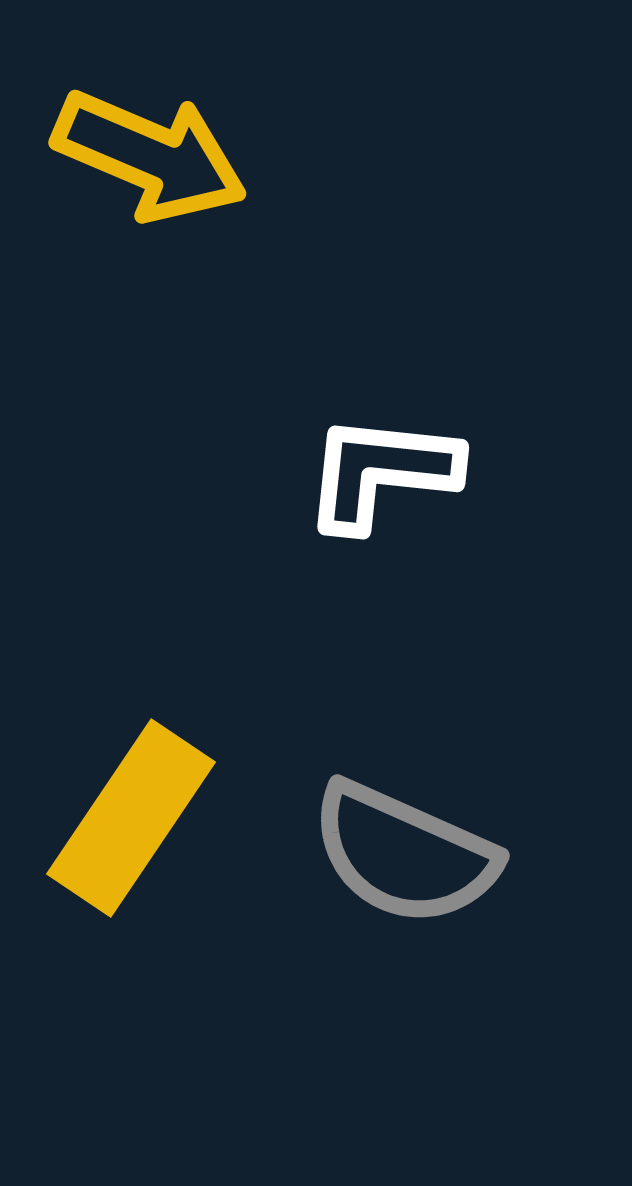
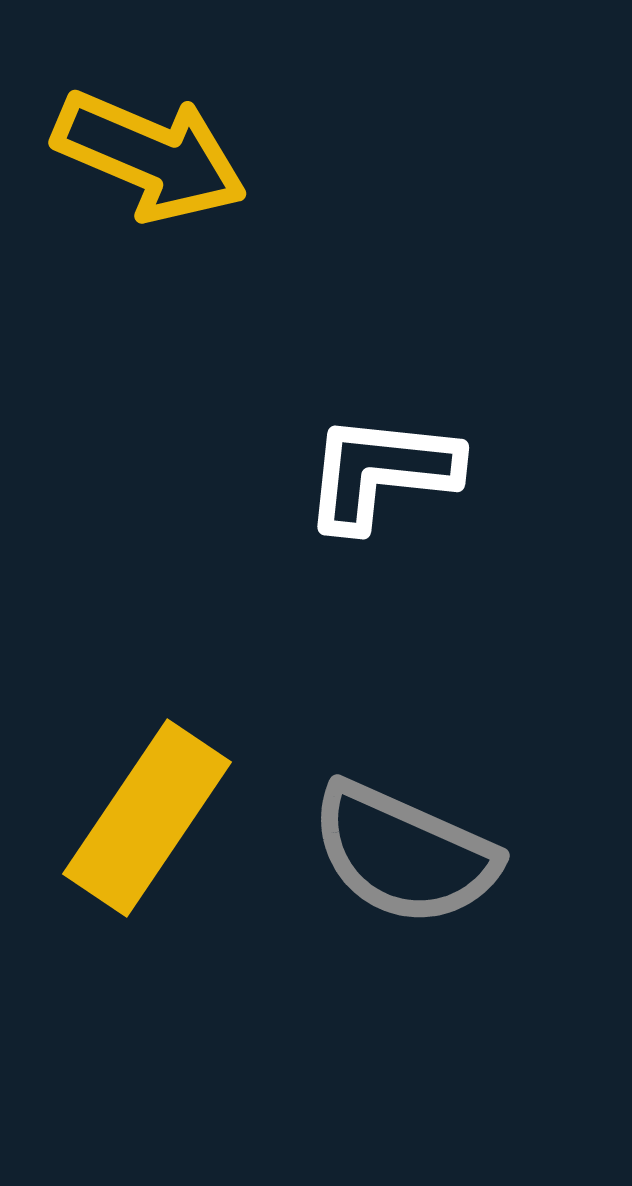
yellow rectangle: moved 16 px right
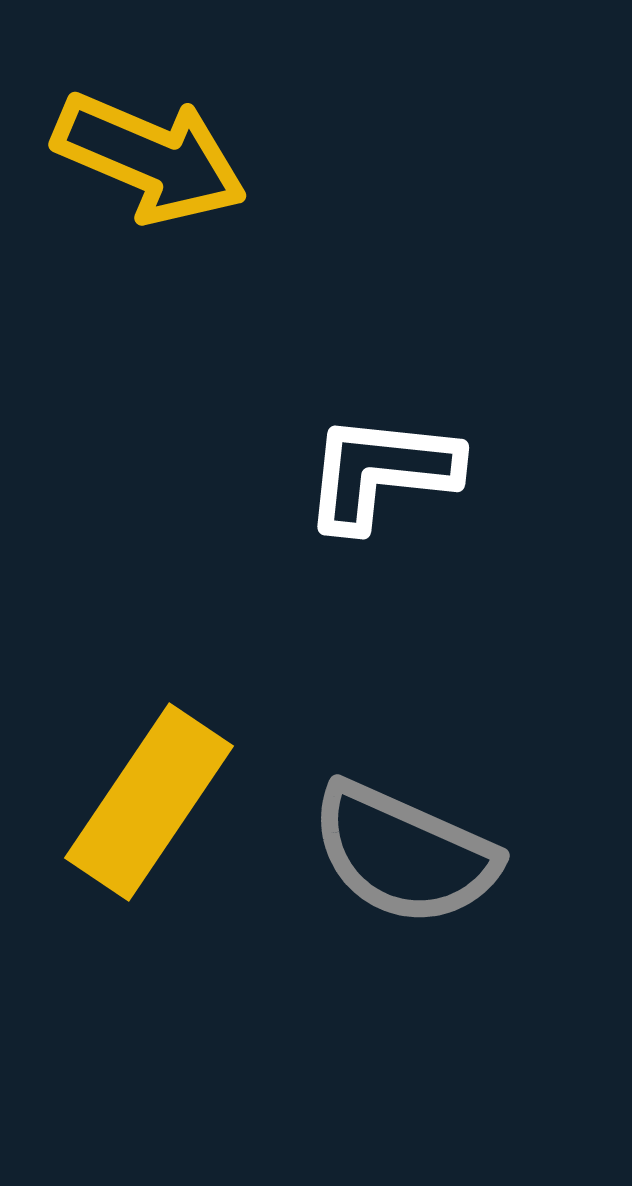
yellow arrow: moved 2 px down
yellow rectangle: moved 2 px right, 16 px up
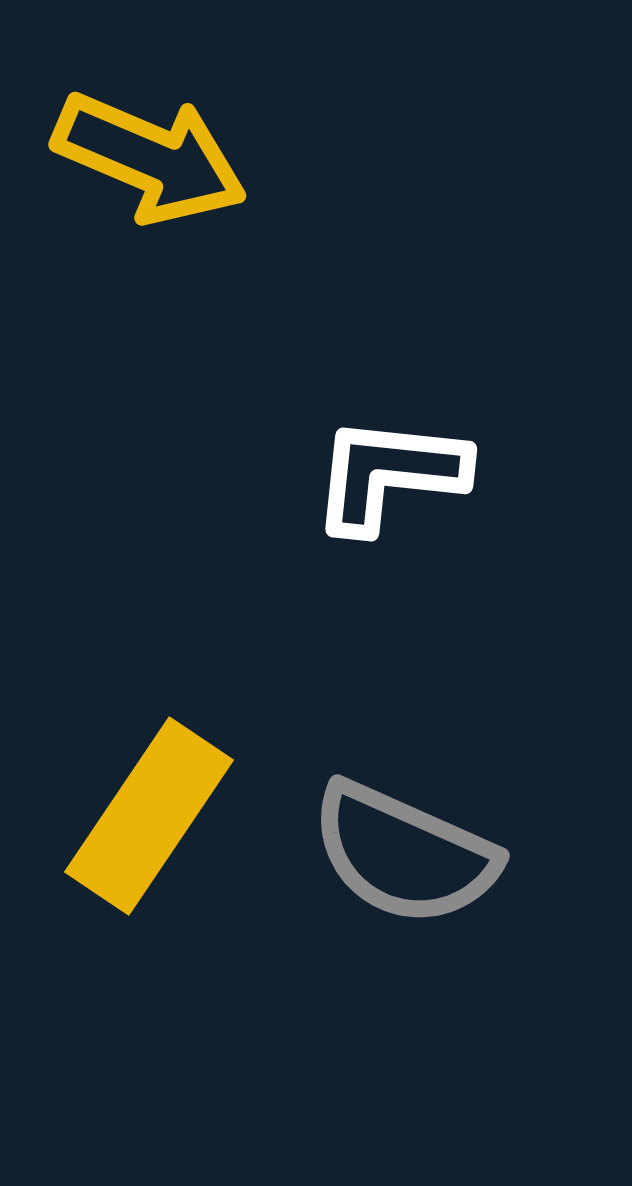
white L-shape: moved 8 px right, 2 px down
yellow rectangle: moved 14 px down
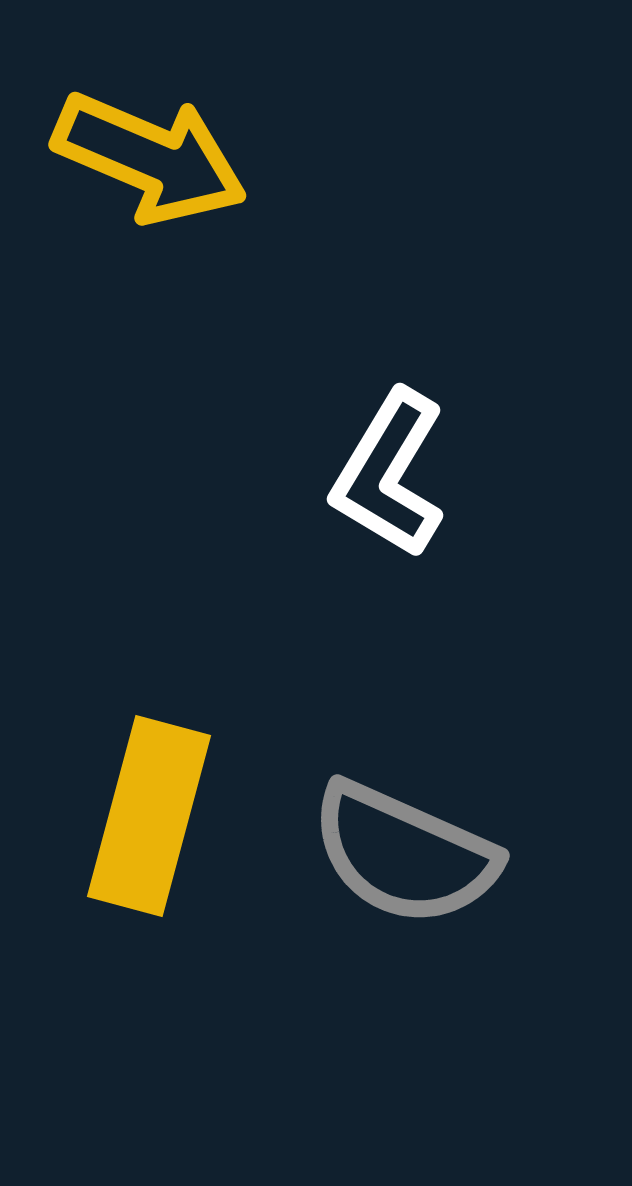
white L-shape: rotated 65 degrees counterclockwise
yellow rectangle: rotated 19 degrees counterclockwise
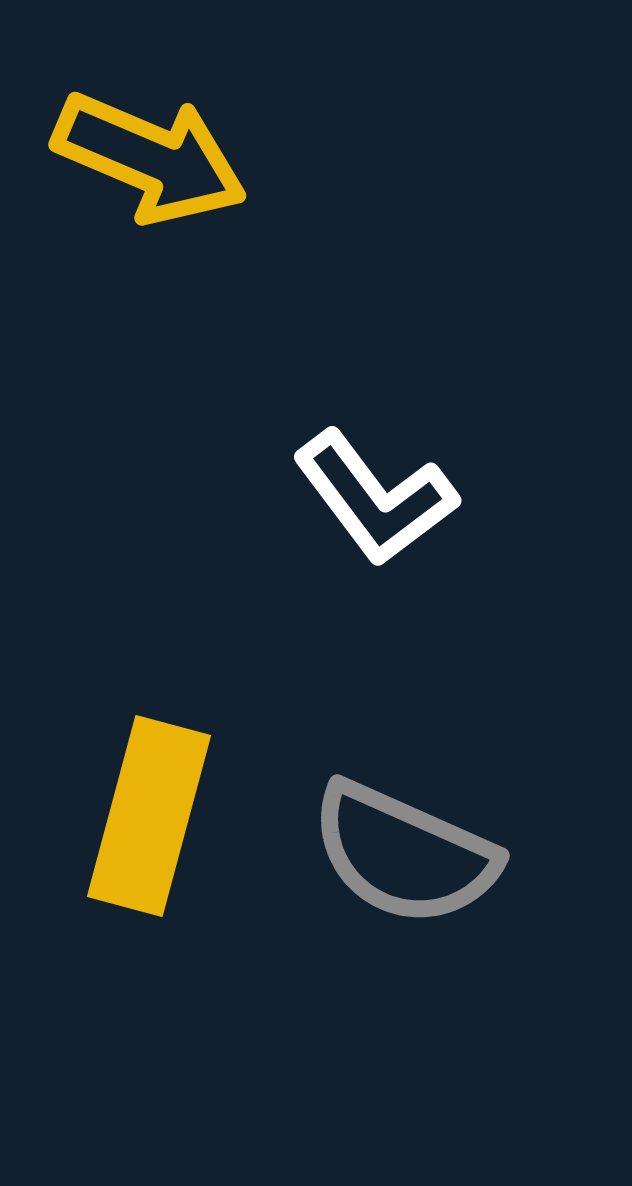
white L-shape: moved 14 px left, 24 px down; rotated 68 degrees counterclockwise
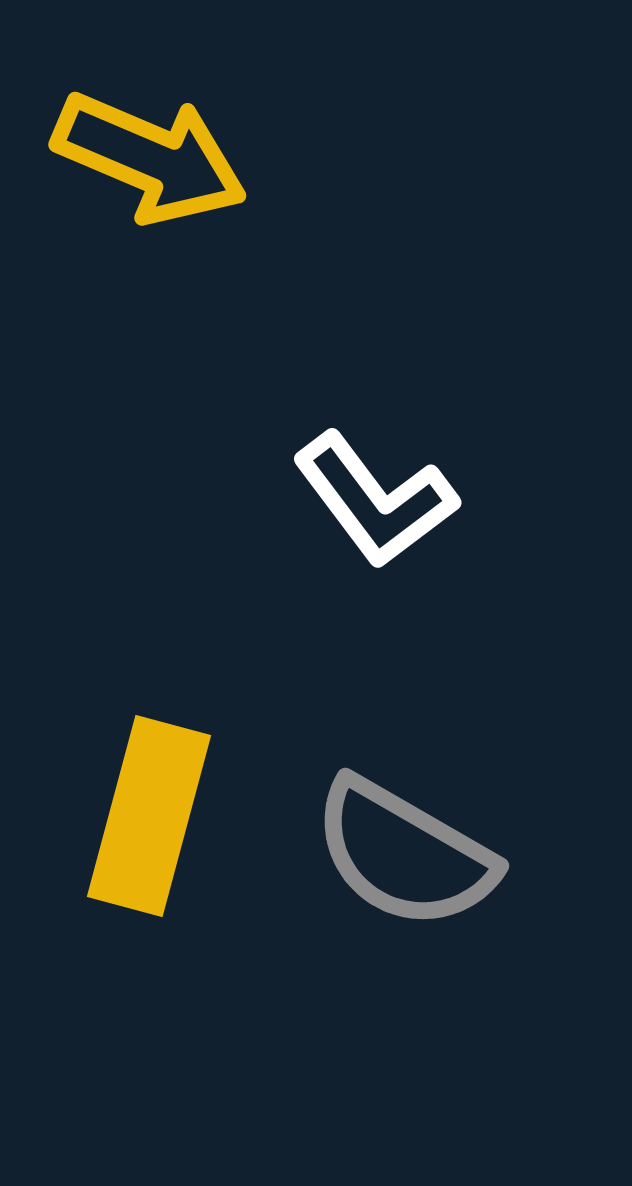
white L-shape: moved 2 px down
gray semicircle: rotated 6 degrees clockwise
